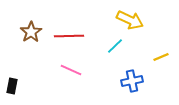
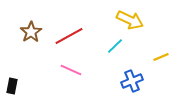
red line: rotated 28 degrees counterclockwise
blue cross: rotated 10 degrees counterclockwise
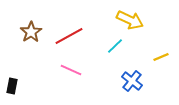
blue cross: rotated 30 degrees counterclockwise
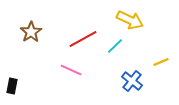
red line: moved 14 px right, 3 px down
yellow line: moved 5 px down
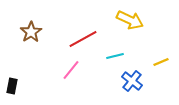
cyan line: moved 10 px down; rotated 30 degrees clockwise
pink line: rotated 75 degrees counterclockwise
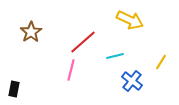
red line: moved 3 px down; rotated 12 degrees counterclockwise
yellow line: rotated 35 degrees counterclockwise
pink line: rotated 25 degrees counterclockwise
black rectangle: moved 2 px right, 3 px down
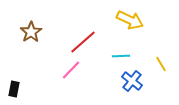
cyan line: moved 6 px right; rotated 12 degrees clockwise
yellow line: moved 2 px down; rotated 63 degrees counterclockwise
pink line: rotated 30 degrees clockwise
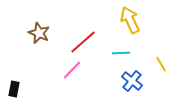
yellow arrow: rotated 140 degrees counterclockwise
brown star: moved 8 px right, 1 px down; rotated 15 degrees counterclockwise
cyan line: moved 3 px up
pink line: moved 1 px right
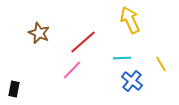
cyan line: moved 1 px right, 5 px down
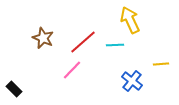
brown star: moved 4 px right, 5 px down
cyan line: moved 7 px left, 13 px up
yellow line: rotated 63 degrees counterclockwise
black rectangle: rotated 56 degrees counterclockwise
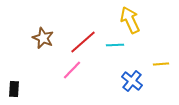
black rectangle: rotated 49 degrees clockwise
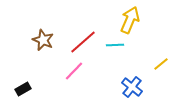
yellow arrow: rotated 48 degrees clockwise
brown star: moved 2 px down
yellow line: rotated 35 degrees counterclockwise
pink line: moved 2 px right, 1 px down
blue cross: moved 6 px down
black rectangle: moved 9 px right; rotated 56 degrees clockwise
